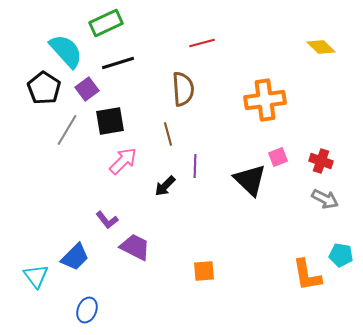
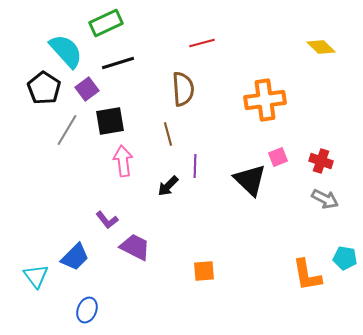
pink arrow: rotated 52 degrees counterclockwise
black arrow: moved 3 px right
cyan pentagon: moved 4 px right, 3 px down
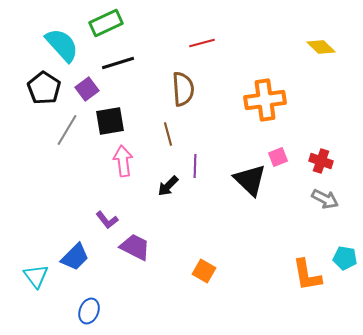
cyan semicircle: moved 4 px left, 6 px up
orange square: rotated 35 degrees clockwise
blue ellipse: moved 2 px right, 1 px down
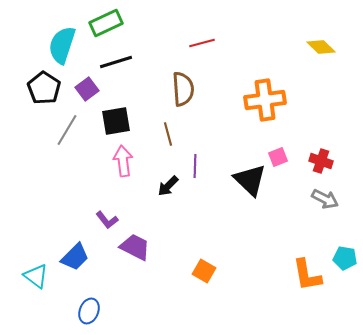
cyan semicircle: rotated 120 degrees counterclockwise
black line: moved 2 px left, 1 px up
black square: moved 6 px right
cyan triangle: rotated 16 degrees counterclockwise
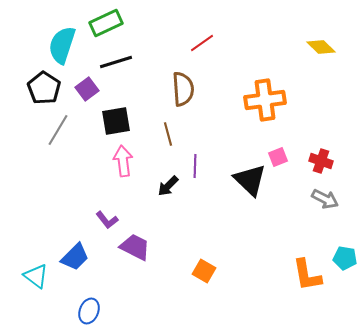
red line: rotated 20 degrees counterclockwise
gray line: moved 9 px left
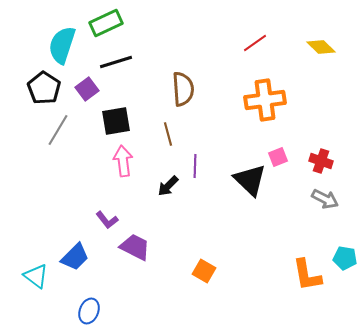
red line: moved 53 px right
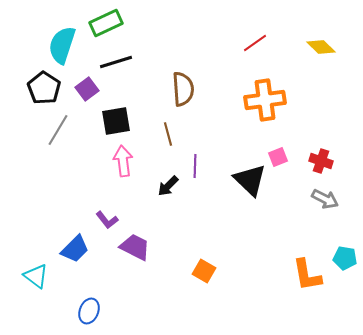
blue trapezoid: moved 8 px up
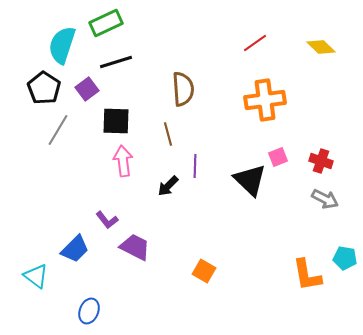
black square: rotated 12 degrees clockwise
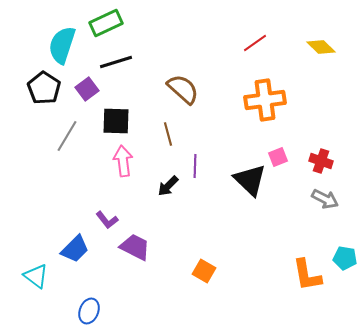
brown semicircle: rotated 44 degrees counterclockwise
gray line: moved 9 px right, 6 px down
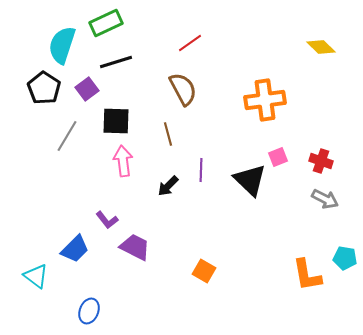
red line: moved 65 px left
brown semicircle: rotated 20 degrees clockwise
purple line: moved 6 px right, 4 px down
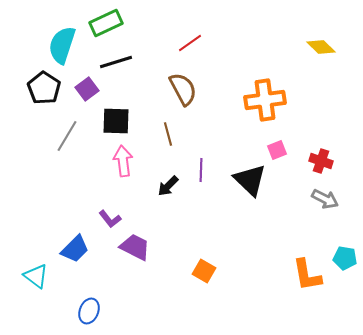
pink square: moved 1 px left, 7 px up
purple L-shape: moved 3 px right, 1 px up
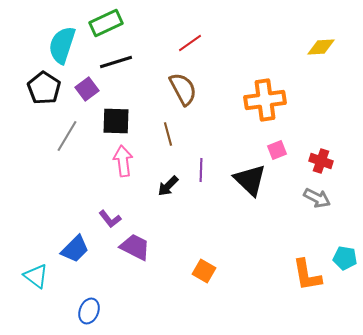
yellow diamond: rotated 48 degrees counterclockwise
gray arrow: moved 8 px left, 1 px up
